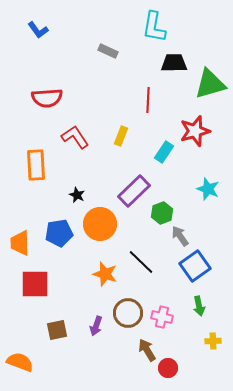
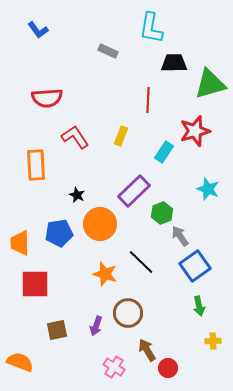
cyan L-shape: moved 3 px left, 1 px down
pink cross: moved 48 px left, 50 px down; rotated 20 degrees clockwise
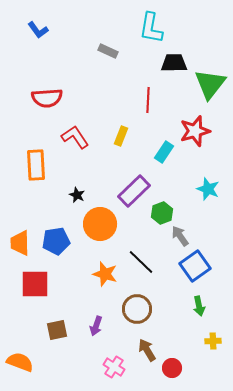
green triangle: rotated 36 degrees counterclockwise
blue pentagon: moved 3 px left, 8 px down
brown circle: moved 9 px right, 4 px up
red circle: moved 4 px right
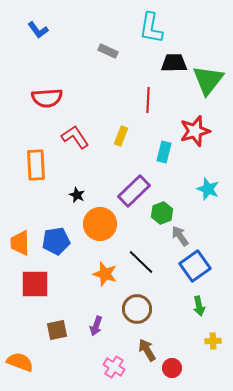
green triangle: moved 2 px left, 4 px up
cyan rectangle: rotated 20 degrees counterclockwise
